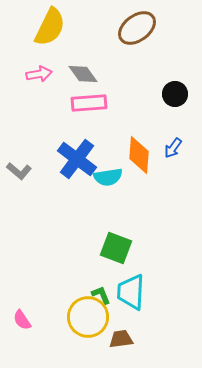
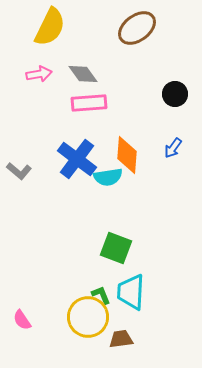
orange diamond: moved 12 px left
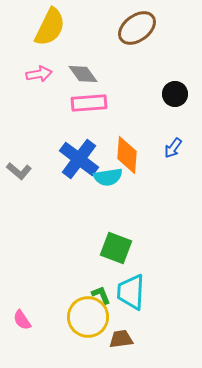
blue cross: moved 2 px right
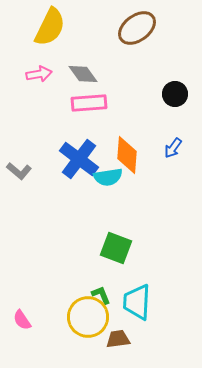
cyan trapezoid: moved 6 px right, 10 px down
brown trapezoid: moved 3 px left
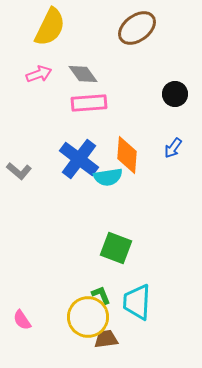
pink arrow: rotated 10 degrees counterclockwise
brown trapezoid: moved 12 px left
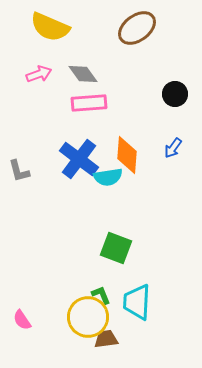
yellow semicircle: rotated 87 degrees clockwise
gray L-shape: rotated 35 degrees clockwise
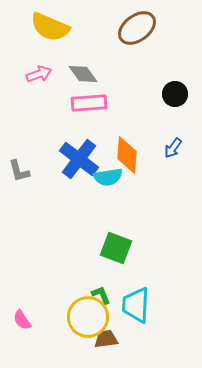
cyan trapezoid: moved 1 px left, 3 px down
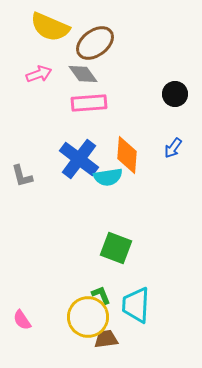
brown ellipse: moved 42 px left, 15 px down
gray L-shape: moved 3 px right, 5 px down
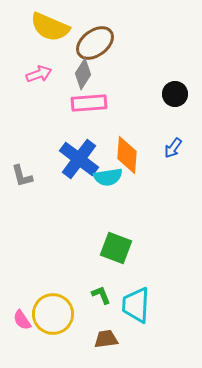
gray diamond: rotated 68 degrees clockwise
yellow circle: moved 35 px left, 3 px up
